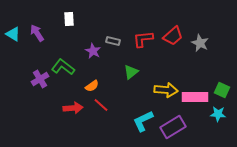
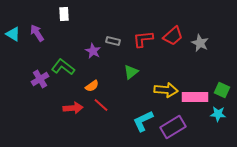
white rectangle: moved 5 px left, 5 px up
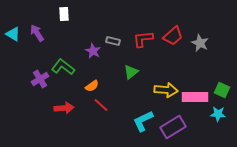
red arrow: moved 9 px left
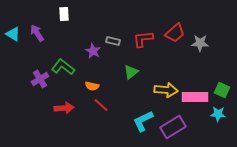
red trapezoid: moved 2 px right, 3 px up
gray star: rotated 24 degrees counterclockwise
orange semicircle: rotated 48 degrees clockwise
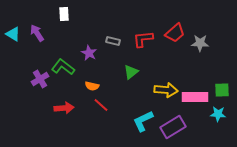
purple star: moved 4 px left, 2 px down
green square: rotated 28 degrees counterclockwise
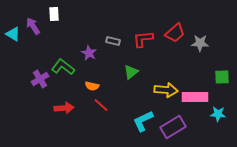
white rectangle: moved 10 px left
purple arrow: moved 4 px left, 7 px up
green square: moved 13 px up
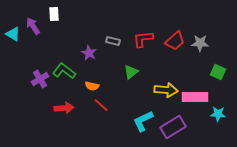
red trapezoid: moved 8 px down
green L-shape: moved 1 px right, 4 px down
green square: moved 4 px left, 5 px up; rotated 28 degrees clockwise
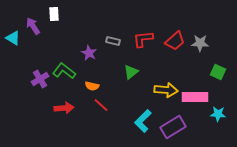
cyan triangle: moved 4 px down
cyan L-shape: rotated 20 degrees counterclockwise
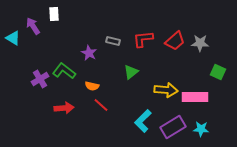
cyan star: moved 17 px left, 15 px down
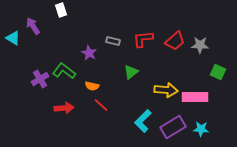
white rectangle: moved 7 px right, 4 px up; rotated 16 degrees counterclockwise
gray star: moved 2 px down
